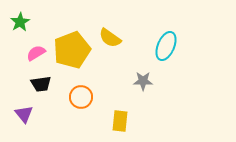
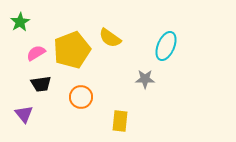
gray star: moved 2 px right, 2 px up
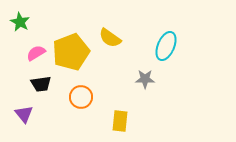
green star: rotated 12 degrees counterclockwise
yellow pentagon: moved 1 px left, 2 px down
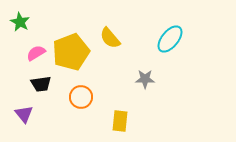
yellow semicircle: rotated 15 degrees clockwise
cyan ellipse: moved 4 px right, 7 px up; rotated 16 degrees clockwise
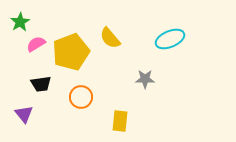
green star: rotated 12 degrees clockwise
cyan ellipse: rotated 28 degrees clockwise
pink semicircle: moved 9 px up
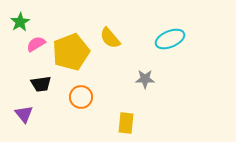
yellow rectangle: moved 6 px right, 2 px down
